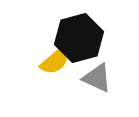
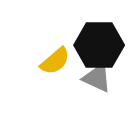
black hexagon: moved 20 px right, 7 px down; rotated 15 degrees clockwise
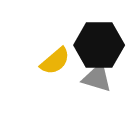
gray triangle: rotated 8 degrees counterclockwise
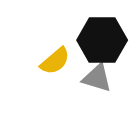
black hexagon: moved 3 px right, 5 px up
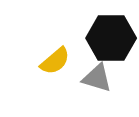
black hexagon: moved 9 px right, 2 px up
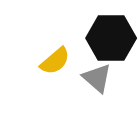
gray triangle: rotated 24 degrees clockwise
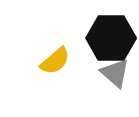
gray triangle: moved 18 px right, 5 px up
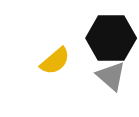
gray triangle: moved 4 px left, 3 px down
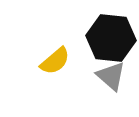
black hexagon: rotated 6 degrees clockwise
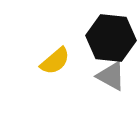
gray triangle: rotated 12 degrees counterclockwise
